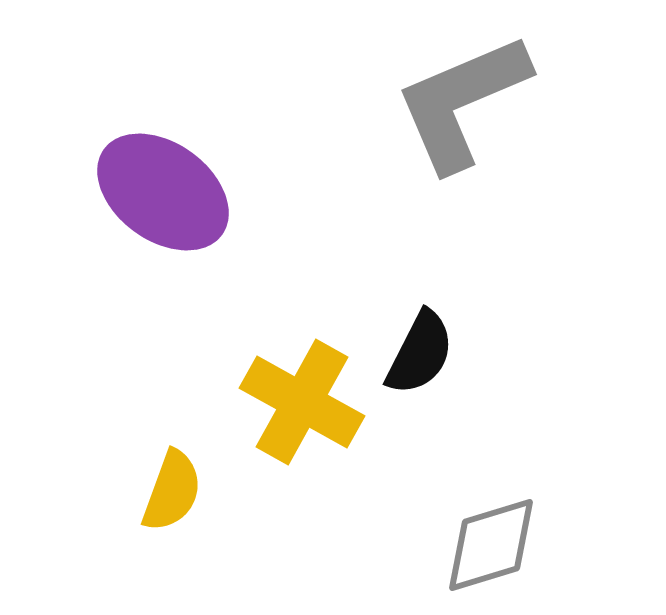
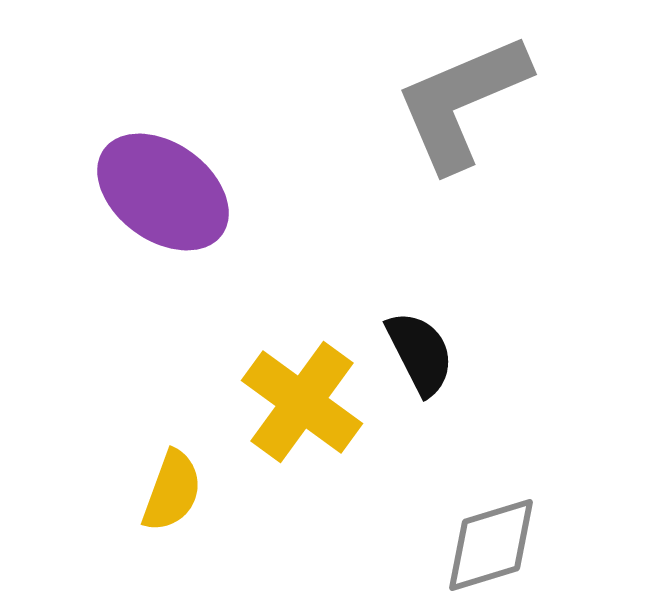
black semicircle: rotated 54 degrees counterclockwise
yellow cross: rotated 7 degrees clockwise
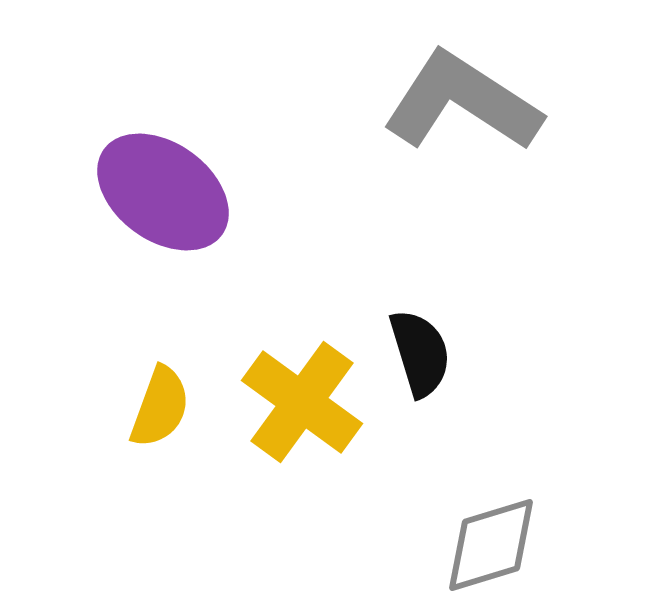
gray L-shape: rotated 56 degrees clockwise
black semicircle: rotated 10 degrees clockwise
yellow semicircle: moved 12 px left, 84 px up
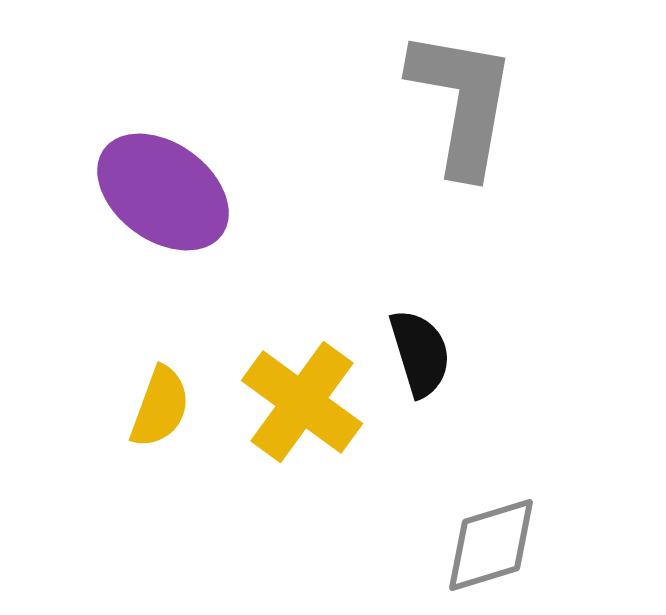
gray L-shape: rotated 67 degrees clockwise
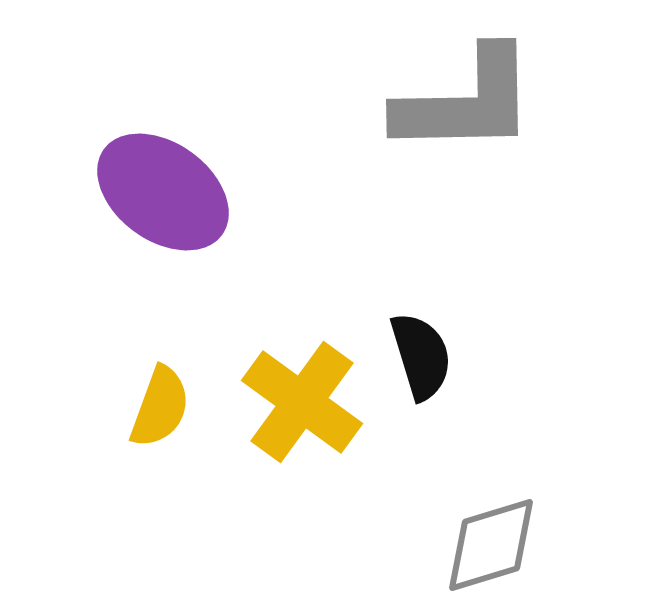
gray L-shape: moved 4 px right; rotated 79 degrees clockwise
black semicircle: moved 1 px right, 3 px down
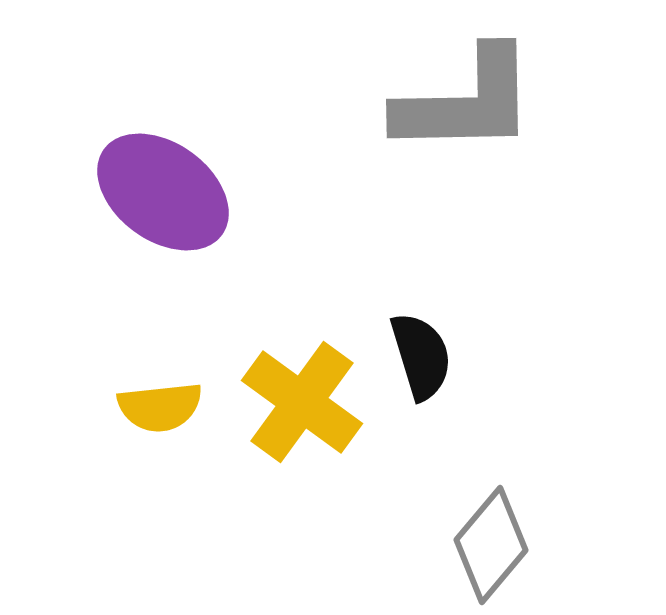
yellow semicircle: rotated 64 degrees clockwise
gray diamond: rotated 33 degrees counterclockwise
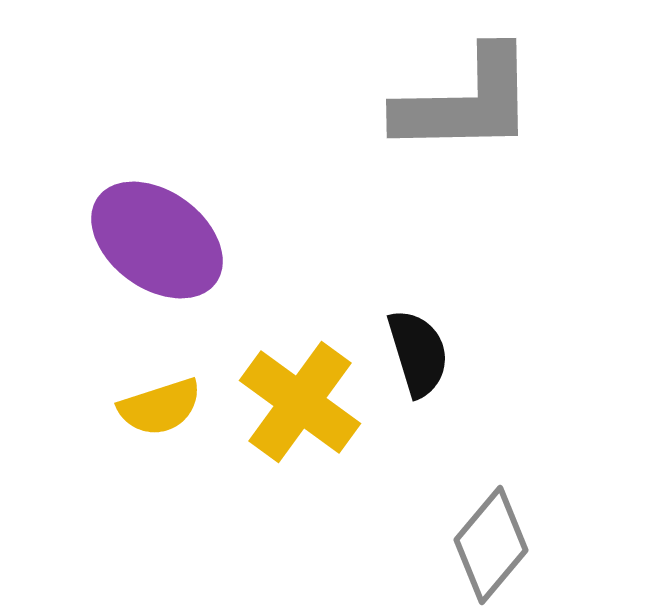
purple ellipse: moved 6 px left, 48 px down
black semicircle: moved 3 px left, 3 px up
yellow cross: moved 2 px left
yellow semicircle: rotated 12 degrees counterclockwise
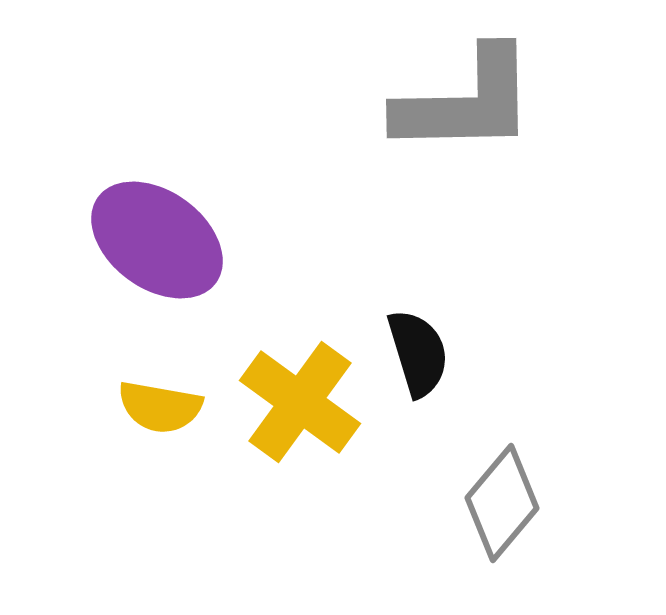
yellow semicircle: rotated 28 degrees clockwise
gray diamond: moved 11 px right, 42 px up
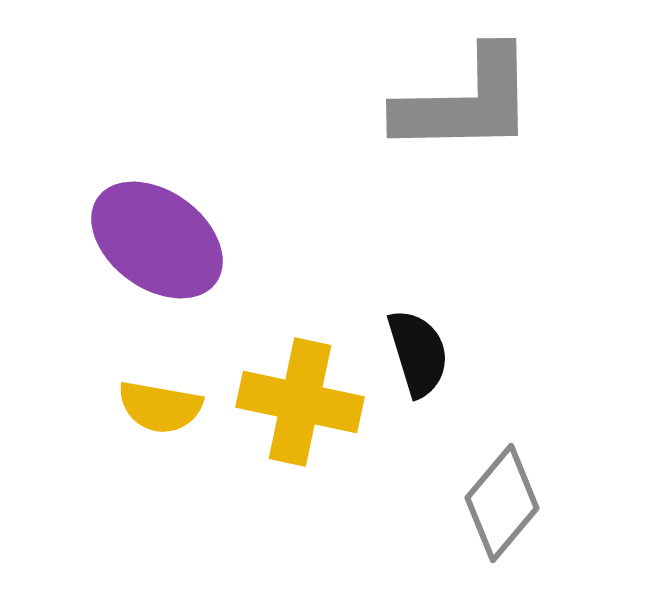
yellow cross: rotated 24 degrees counterclockwise
